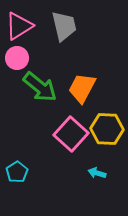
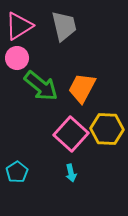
green arrow: moved 1 px right, 1 px up
cyan arrow: moved 26 px left; rotated 120 degrees counterclockwise
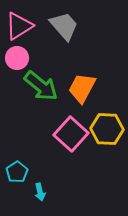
gray trapezoid: rotated 28 degrees counterclockwise
cyan arrow: moved 31 px left, 19 px down
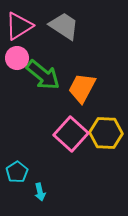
gray trapezoid: rotated 16 degrees counterclockwise
green arrow: moved 2 px right, 11 px up
yellow hexagon: moved 1 px left, 4 px down
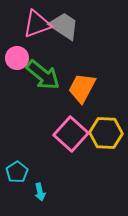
pink triangle: moved 18 px right, 2 px up; rotated 12 degrees clockwise
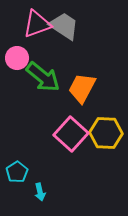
green arrow: moved 2 px down
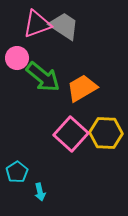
orange trapezoid: rotated 32 degrees clockwise
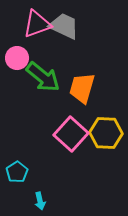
gray trapezoid: rotated 8 degrees counterclockwise
orange trapezoid: rotated 44 degrees counterclockwise
cyan arrow: moved 9 px down
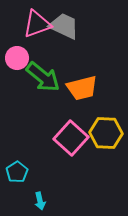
orange trapezoid: rotated 120 degrees counterclockwise
pink square: moved 4 px down
